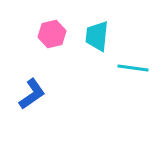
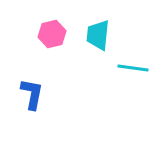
cyan trapezoid: moved 1 px right, 1 px up
blue L-shape: rotated 44 degrees counterclockwise
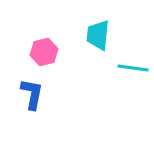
pink hexagon: moved 8 px left, 18 px down
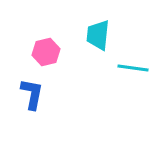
pink hexagon: moved 2 px right
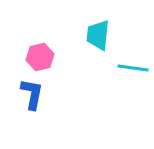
pink hexagon: moved 6 px left, 5 px down
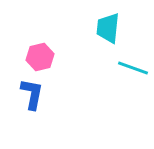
cyan trapezoid: moved 10 px right, 7 px up
cyan line: rotated 12 degrees clockwise
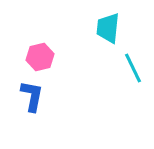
cyan line: rotated 44 degrees clockwise
blue L-shape: moved 2 px down
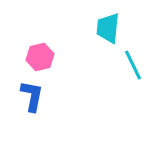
cyan line: moved 3 px up
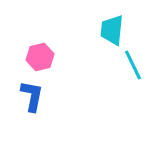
cyan trapezoid: moved 4 px right, 2 px down
